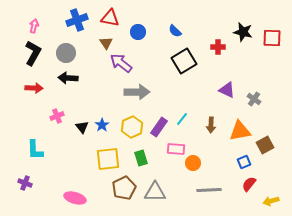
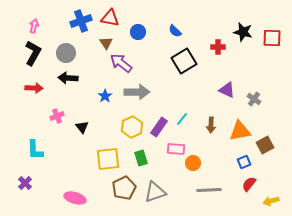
blue cross: moved 4 px right, 1 px down
blue star: moved 3 px right, 29 px up
purple cross: rotated 24 degrees clockwise
gray triangle: rotated 20 degrees counterclockwise
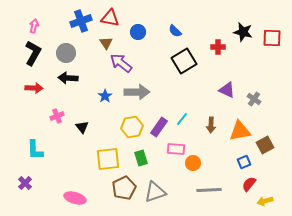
yellow hexagon: rotated 15 degrees clockwise
yellow arrow: moved 6 px left
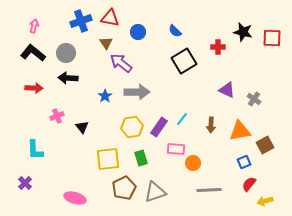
black L-shape: rotated 80 degrees counterclockwise
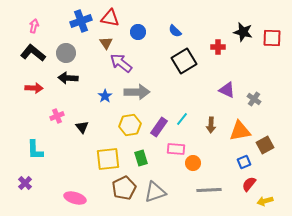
yellow hexagon: moved 2 px left, 2 px up
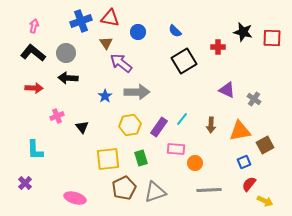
orange circle: moved 2 px right
yellow arrow: rotated 140 degrees counterclockwise
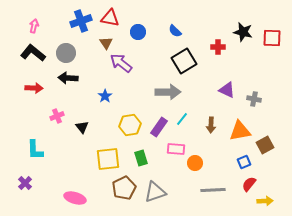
gray arrow: moved 31 px right
gray cross: rotated 24 degrees counterclockwise
gray line: moved 4 px right
yellow arrow: rotated 28 degrees counterclockwise
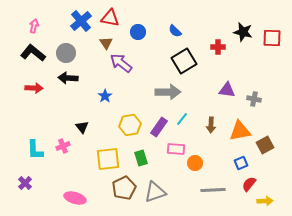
blue cross: rotated 20 degrees counterclockwise
purple triangle: rotated 18 degrees counterclockwise
pink cross: moved 6 px right, 30 px down
blue square: moved 3 px left, 1 px down
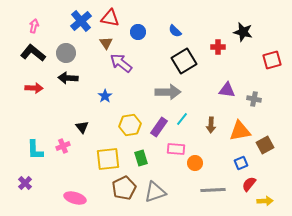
red square: moved 22 px down; rotated 18 degrees counterclockwise
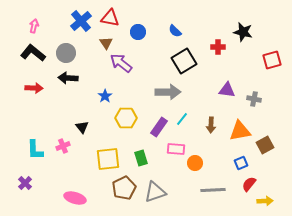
yellow hexagon: moved 4 px left, 7 px up; rotated 10 degrees clockwise
